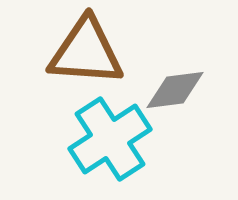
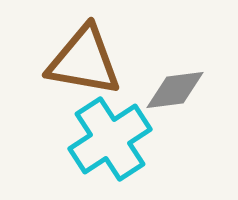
brown triangle: moved 2 px left, 9 px down; rotated 6 degrees clockwise
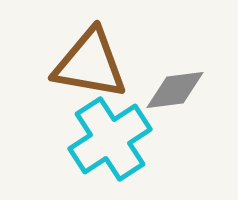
brown triangle: moved 6 px right, 3 px down
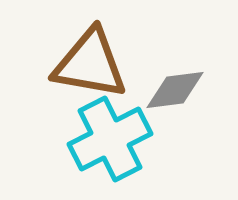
cyan cross: rotated 6 degrees clockwise
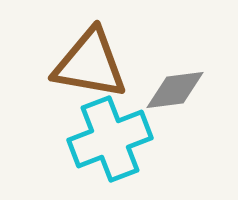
cyan cross: rotated 6 degrees clockwise
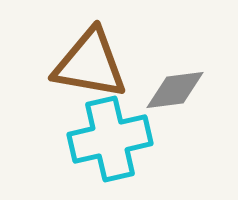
cyan cross: rotated 8 degrees clockwise
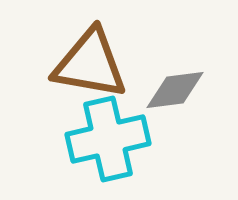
cyan cross: moved 2 px left
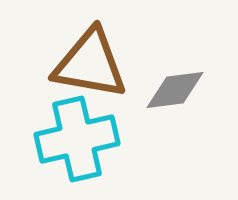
cyan cross: moved 31 px left
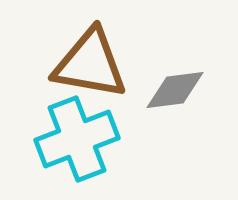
cyan cross: rotated 8 degrees counterclockwise
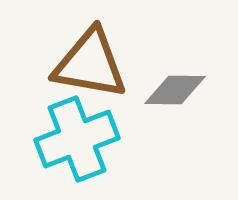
gray diamond: rotated 8 degrees clockwise
